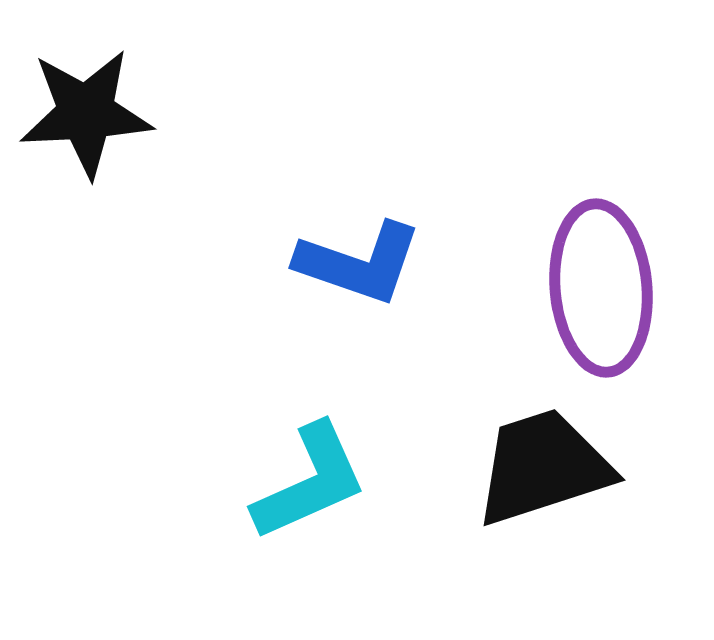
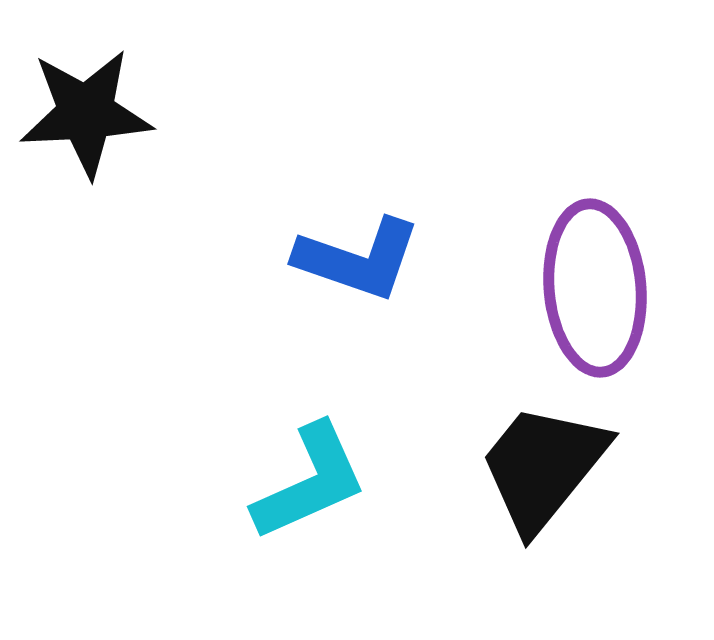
blue L-shape: moved 1 px left, 4 px up
purple ellipse: moved 6 px left
black trapezoid: rotated 33 degrees counterclockwise
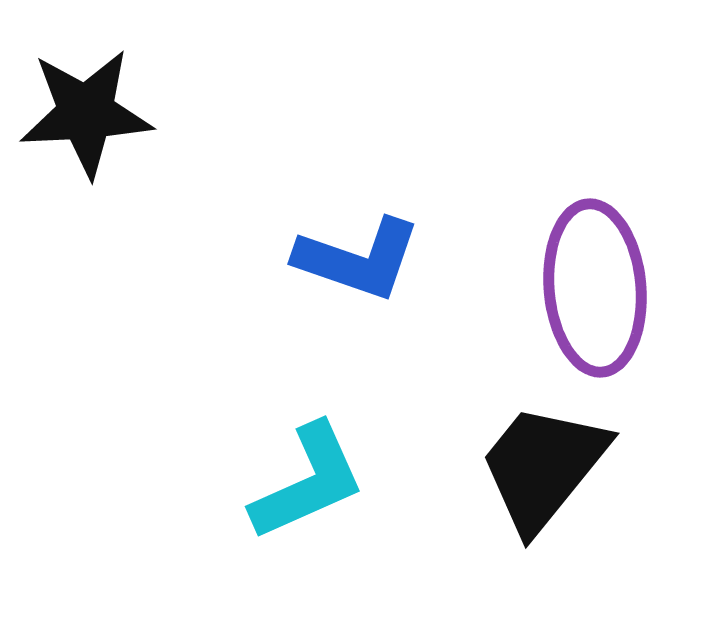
cyan L-shape: moved 2 px left
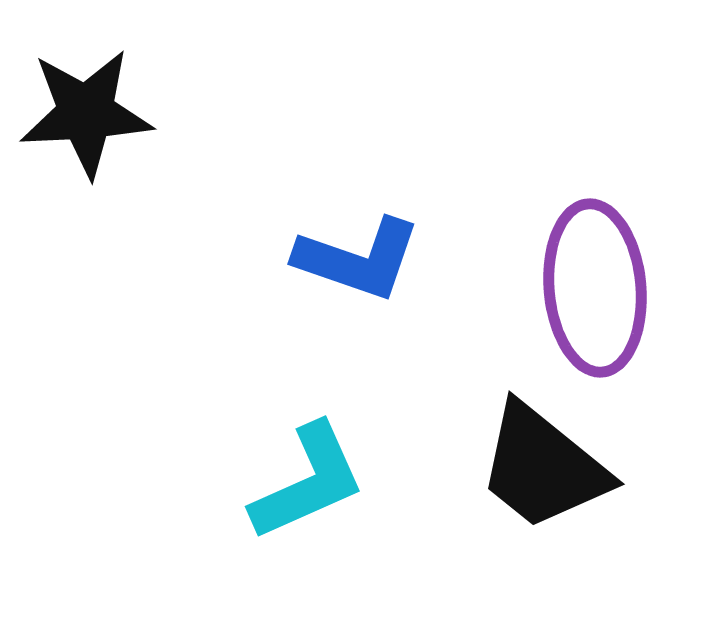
black trapezoid: rotated 90 degrees counterclockwise
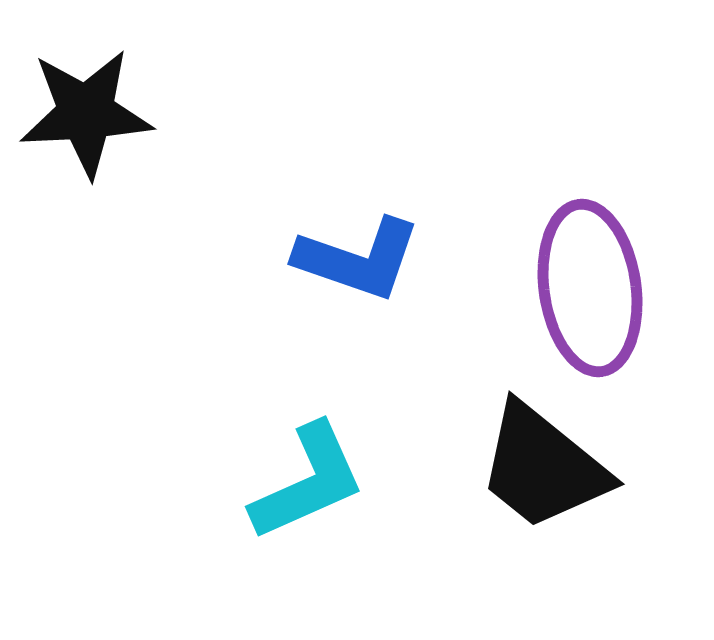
purple ellipse: moved 5 px left; rotated 3 degrees counterclockwise
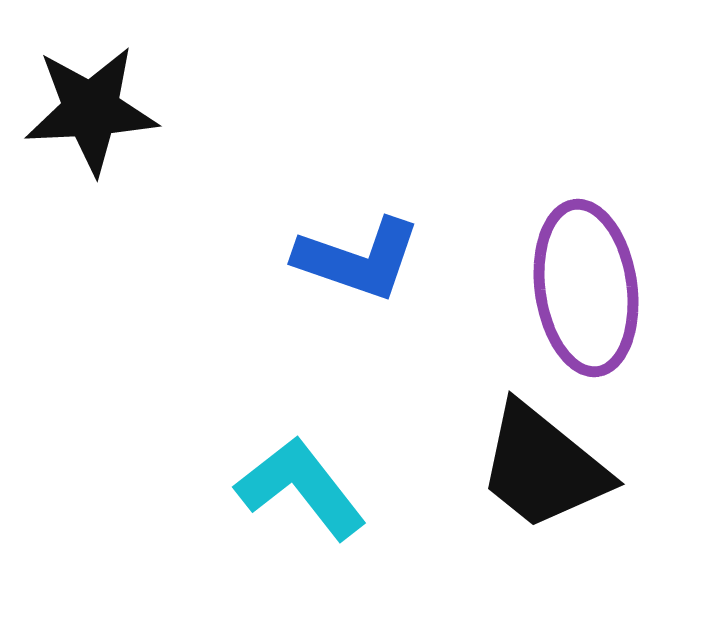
black star: moved 5 px right, 3 px up
purple ellipse: moved 4 px left
cyan L-shape: moved 7 px left, 6 px down; rotated 104 degrees counterclockwise
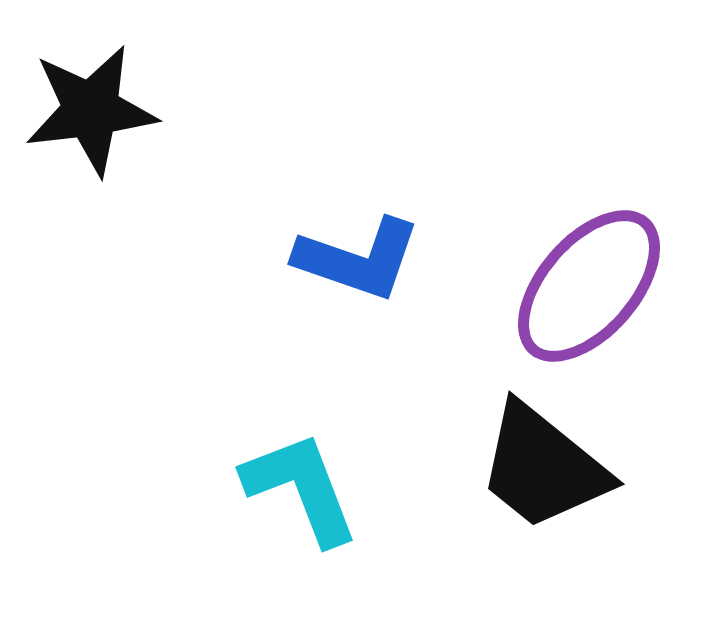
black star: rotated 4 degrees counterclockwise
purple ellipse: moved 3 px right, 2 px up; rotated 49 degrees clockwise
cyan L-shape: rotated 17 degrees clockwise
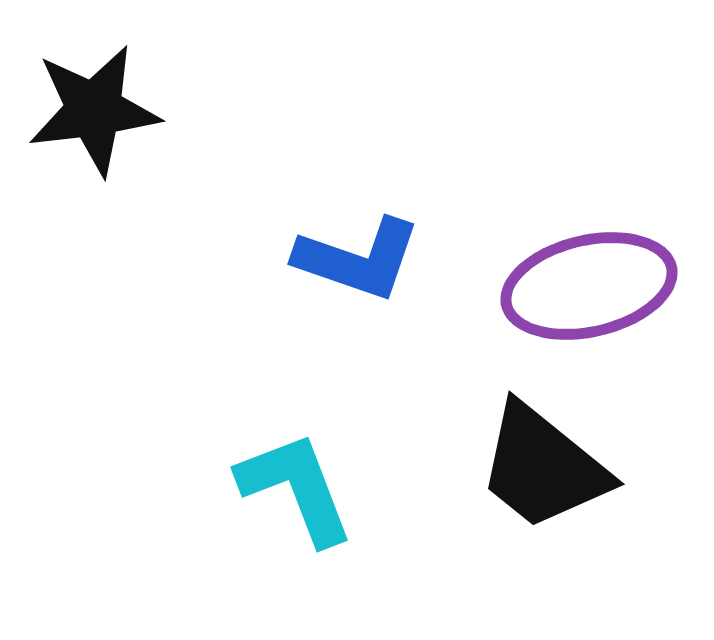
black star: moved 3 px right
purple ellipse: rotated 36 degrees clockwise
cyan L-shape: moved 5 px left
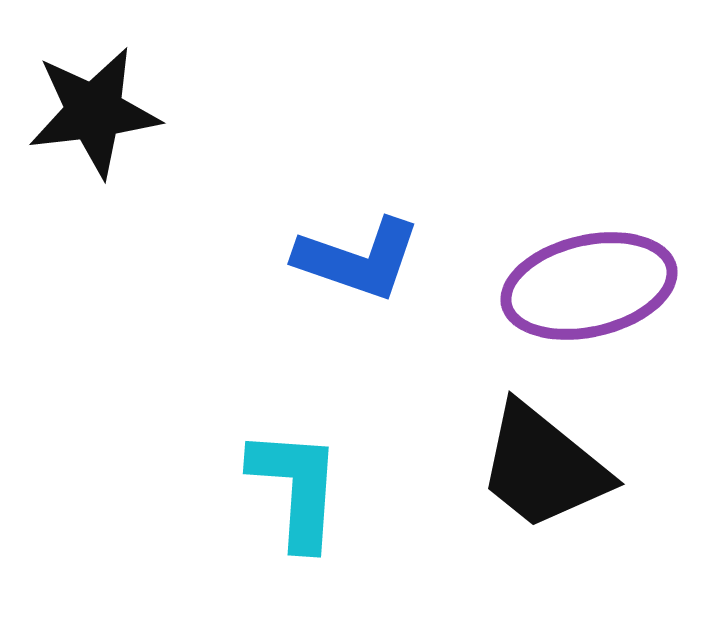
black star: moved 2 px down
cyan L-shape: rotated 25 degrees clockwise
